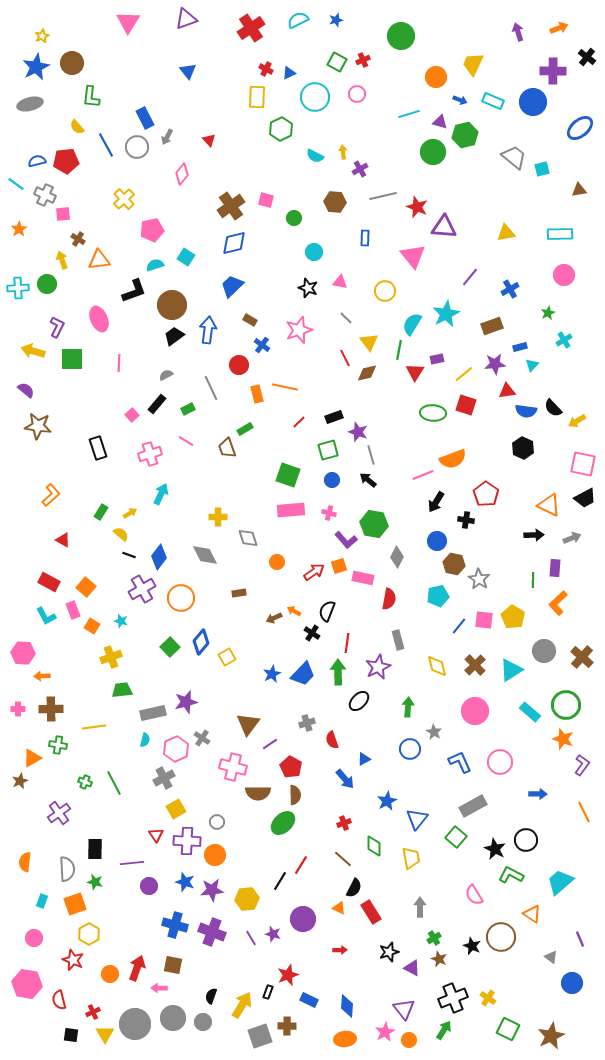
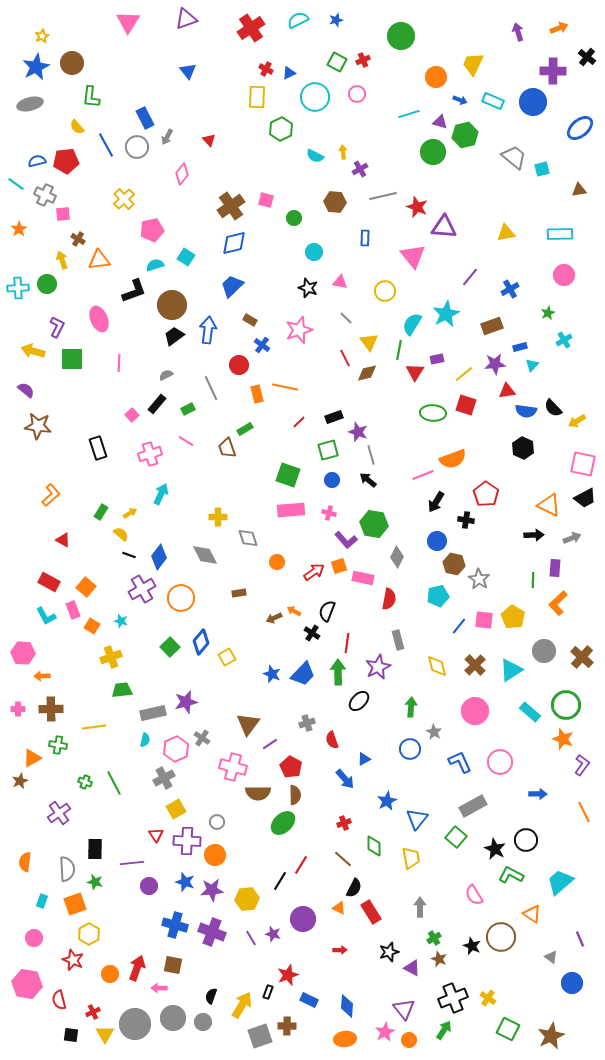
blue star at (272, 674): rotated 24 degrees counterclockwise
green arrow at (408, 707): moved 3 px right
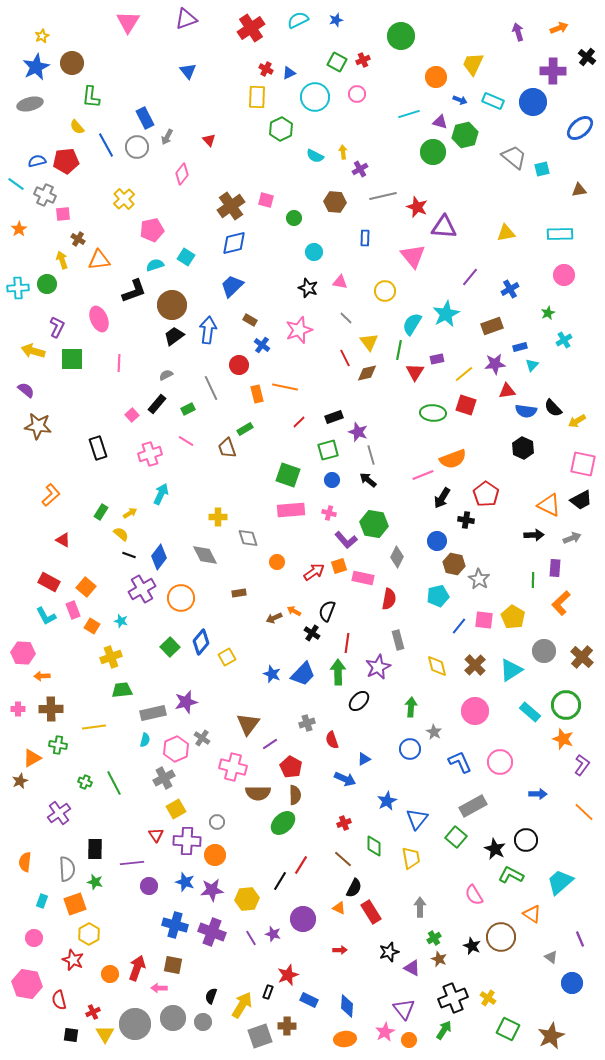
black trapezoid at (585, 498): moved 4 px left, 2 px down
black arrow at (436, 502): moved 6 px right, 4 px up
orange L-shape at (558, 603): moved 3 px right
blue arrow at (345, 779): rotated 25 degrees counterclockwise
orange line at (584, 812): rotated 20 degrees counterclockwise
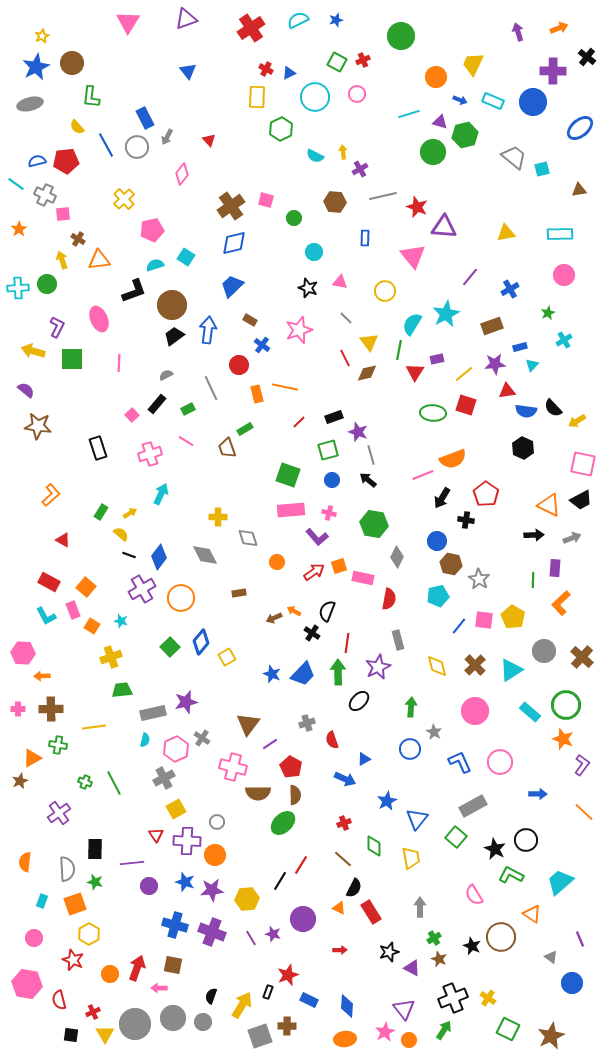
purple L-shape at (346, 540): moved 29 px left, 3 px up
brown hexagon at (454, 564): moved 3 px left
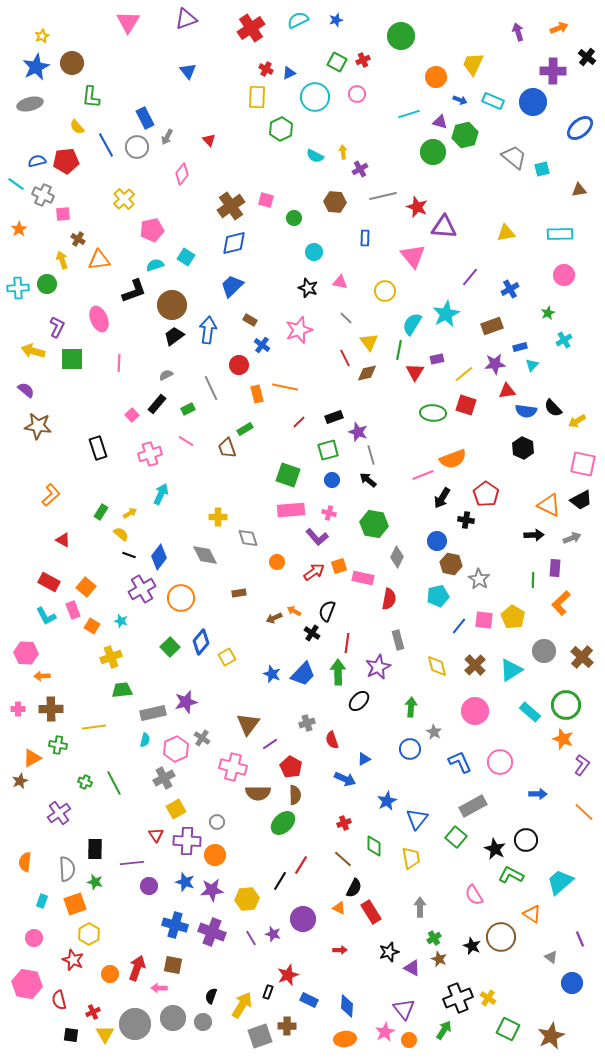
gray cross at (45, 195): moved 2 px left
pink hexagon at (23, 653): moved 3 px right
black cross at (453, 998): moved 5 px right
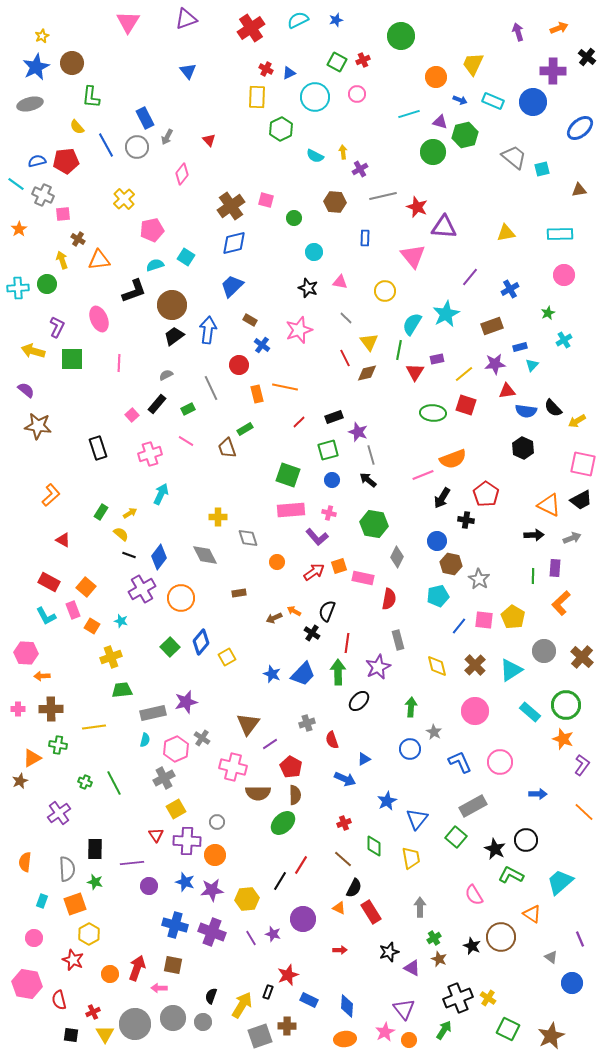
green line at (533, 580): moved 4 px up
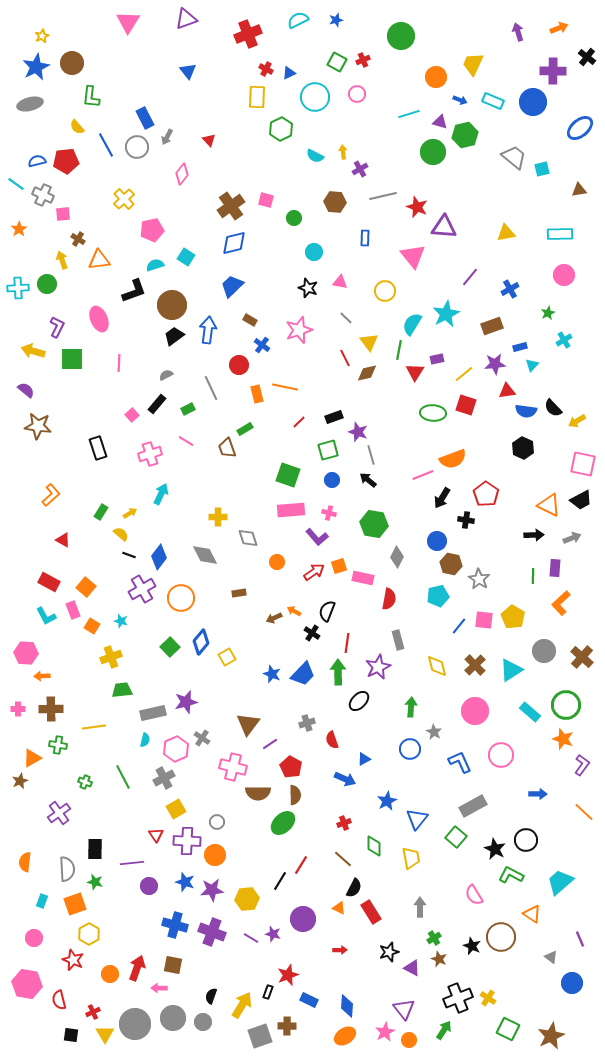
red cross at (251, 28): moved 3 px left, 6 px down; rotated 12 degrees clockwise
pink circle at (500, 762): moved 1 px right, 7 px up
green line at (114, 783): moved 9 px right, 6 px up
purple line at (251, 938): rotated 28 degrees counterclockwise
orange ellipse at (345, 1039): moved 3 px up; rotated 25 degrees counterclockwise
